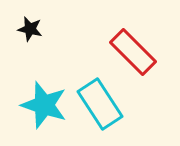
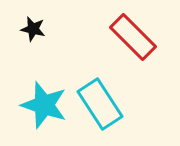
black star: moved 3 px right
red rectangle: moved 15 px up
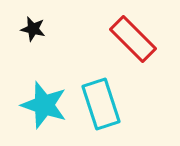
red rectangle: moved 2 px down
cyan rectangle: moved 1 px right; rotated 15 degrees clockwise
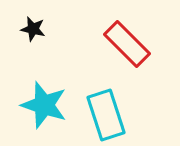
red rectangle: moved 6 px left, 5 px down
cyan rectangle: moved 5 px right, 11 px down
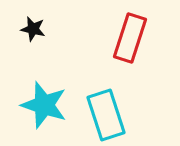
red rectangle: moved 3 px right, 6 px up; rotated 63 degrees clockwise
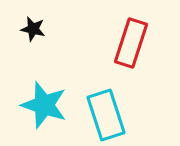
red rectangle: moved 1 px right, 5 px down
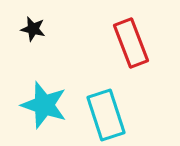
red rectangle: rotated 39 degrees counterclockwise
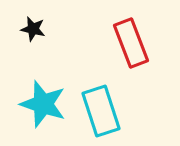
cyan star: moved 1 px left, 1 px up
cyan rectangle: moved 5 px left, 4 px up
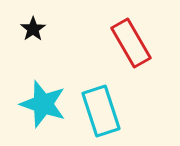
black star: rotated 25 degrees clockwise
red rectangle: rotated 9 degrees counterclockwise
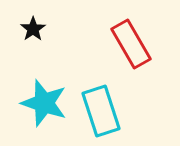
red rectangle: moved 1 px down
cyan star: moved 1 px right, 1 px up
